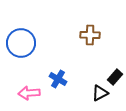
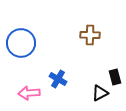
black rectangle: rotated 56 degrees counterclockwise
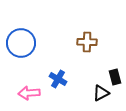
brown cross: moved 3 px left, 7 px down
black triangle: moved 1 px right
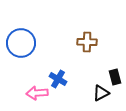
pink arrow: moved 8 px right
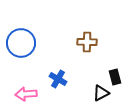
pink arrow: moved 11 px left, 1 px down
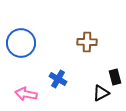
pink arrow: rotated 15 degrees clockwise
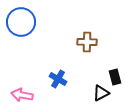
blue circle: moved 21 px up
pink arrow: moved 4 px left, 1 px down
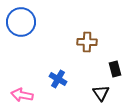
black rectangle: moved 8 px up
black triangle: rotated 36 degrees counterclockwise
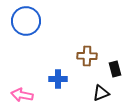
blue circle: moved 5 px right, 1 px up
brown cross: moved 14 px down
blue cross: rotated 30 degrees counterclockwise
black triangle: rotated 42 degrees clockwise
